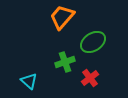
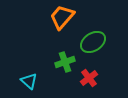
red cross: moved 1 px left
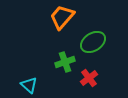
cyan triangle: moved 4 px down
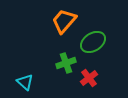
orange trapezoid: moved 2 px right, 4 px down
green cross: moved 1 px right, 1 px down
cyan triangle: moved 4 px left, 3 px up
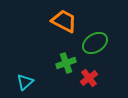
orange trapezoid: rotated 76 degrees clockwise
green ellipse: moved 2 px right, 1 px down
cyan triangle: rotated 36 degrees clockwise
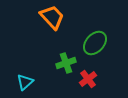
orange trapezoid: moved 12 px left, 4 px up; rotated 20 degrees clockwise
green ellipse: rotated 15 degrees counterclockwise
red cross: moved 1 px left, 1 px down
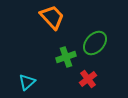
green cross: moved 6 px up
cyan triangle: moved 2 px right
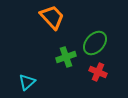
red cross: moved 10 px right, 7 px up; rotated 30 degrees counterclockwise
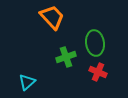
green ellipse: rotated 50 degrees counterclockwise
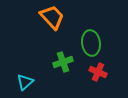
green ellipse: moved 4 px left
green cross: moved 3 px left, 5 px down
cyan triangle: moved 2 px left
